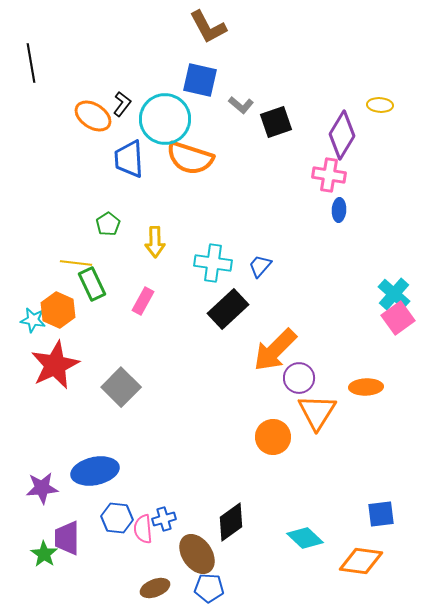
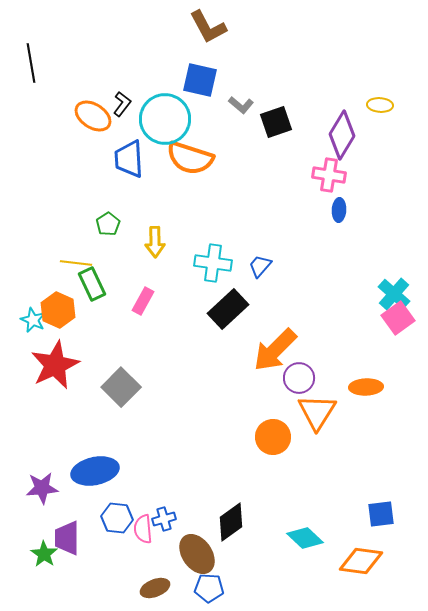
cyan star at (33, 320): rotated 15 degrees clockwise
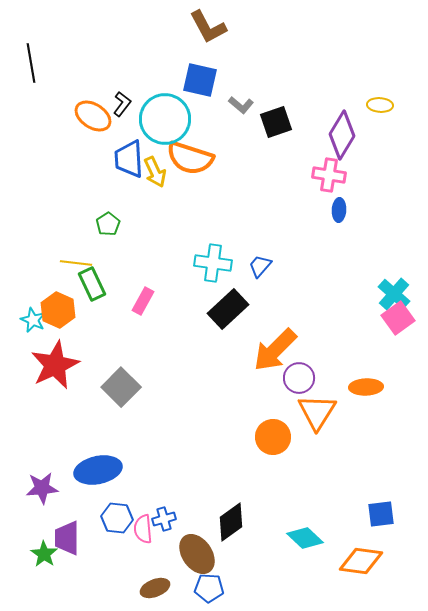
yellow arrow at (155, 242): moved 70 px up; rotated 24 degrees counterclockwise
blue ellipse at (95, 471): moved 3 px right, 1 px up
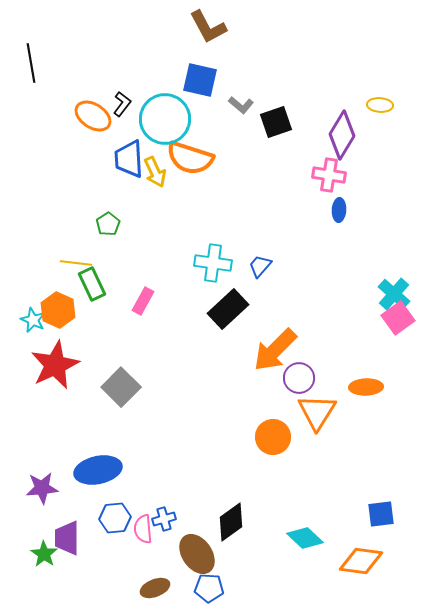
blue hexagon at (117, 518): moved 2 px left; rotated 12 degrees counterclockwise
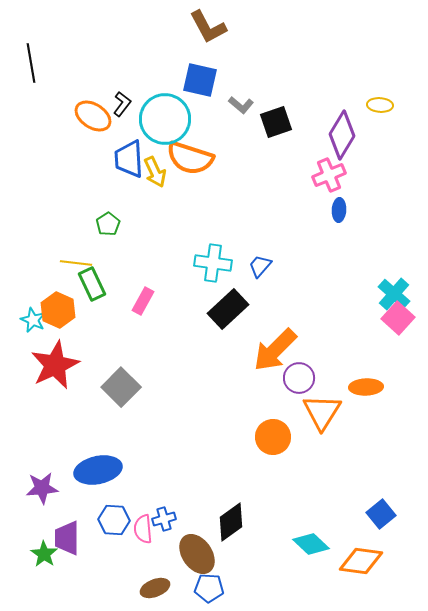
pink cross at (329, 175): rotated 32 degrees counterclockwise
pink square at (398, 318): rotated 12 degrees counterclockwise
orange triangle at (317, 412): moved 5 px right
blue square at (381, 514): rotated 32 degrees counterclockwise
blue hexagon at (115, 518): moved 1 px left, 2 px down; rotated 8 degrees clockwise
cyan diamond at (305, 538): moved 6 px right, 6 px down
